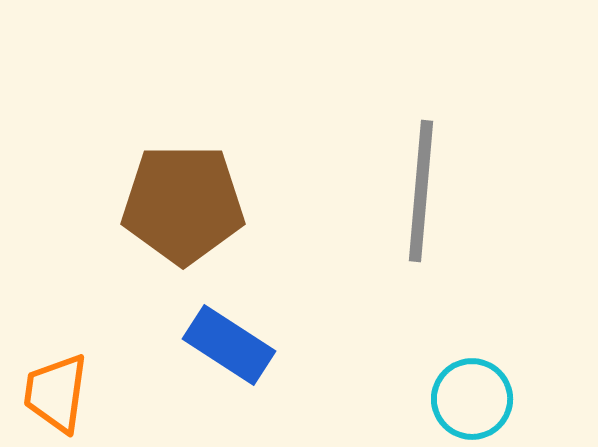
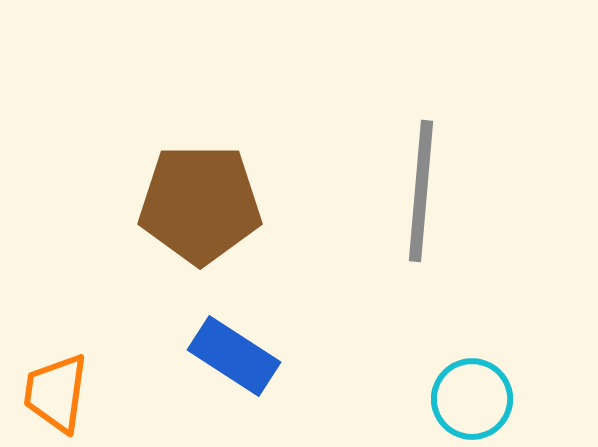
brown pentagon: moved 17 px right
blue rectangle: moved 5 px right, 11 px down
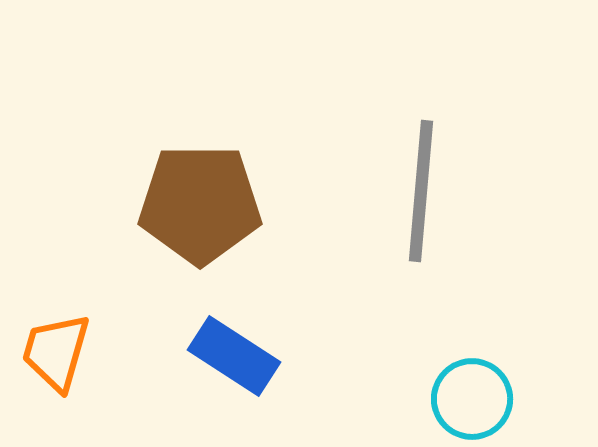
orange trapezoid: moved 41 px up; rotated 8 degrees clockwise
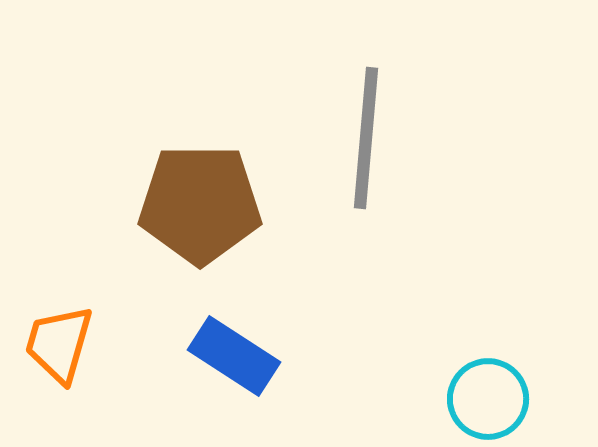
gray line: moved 55 px left, 53 px up
orange trapezoid: moved 3 px right, 8 px up
cyan circle: moved 16 px right
